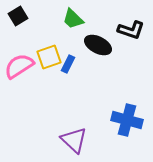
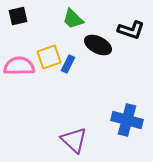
black square: rotated 18 degrees clockwise
pink semicircle: rotated 32 degrees clockwise
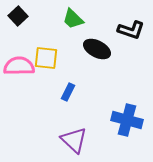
black square: rotated 30 degrees counterclockwise
black ellipse: moved 1 px left, 4 px down
yellow square: moved 3 px left, 1 px down; rotated 25 degrees clockwise
blue rectangle: moved 28 px down
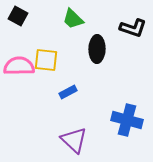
black square: rotated 18 degrees counterclockwise
black L-shape: moved 2 px right, 2 px up
black ellipse: rotated 64 degrees clockwise
yellow square: moved 2 px down
blue rectangle: rotated 36 degrees clockwise
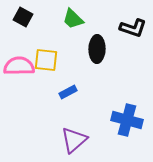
black square: moved 5 px right, 1 px down
purple triangle: rotated 36 degrees clockwise
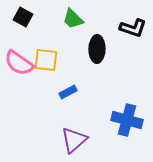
pink semicircle: moved 3 px up; rotated 144 degrees counterclockwise
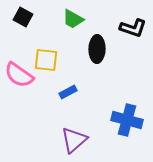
green trapezoid: rotated 15 degrees counterclockwise
pink semicircle: moved 12 px down
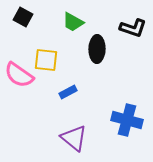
green trapezoid: moved 3 px down
purple triangle: moved 2 px up; rotated 40 degrees counterclockwise
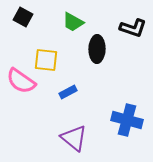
pink semicircle: moved 2 px right, 6 px down
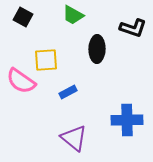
green trapezoid: moved 7 px up
yellow square: rotated 10 degrees counterclockwise
blue cross: rotated 16 degrees counterclockwise
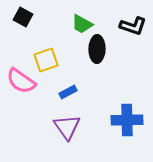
green trapezoid: moved 9 px right, 9 px down
black L-shape: moved 2 px up
yellow square: rotated 15 degrees counterclockwise
purple triangle: moved 7 px left, 11 px up; rotated 16 degrees clockwise
